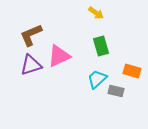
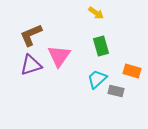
pink triangle: rotated 30 degrees counterclockwise
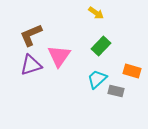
green rectangle: rotated 60 degrees clockwise
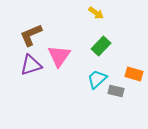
orange rectangle: moved 2 px right, 3 px down
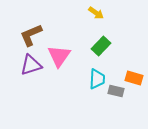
orange rectangle: moved 4 px down
cyan trapezoid: rotated 135 degrees clockwise
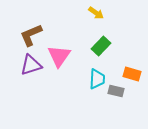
orange rectangle: moved 2 px left, 4 px up
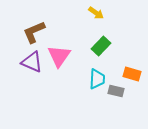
brown L-shape: moved 3 px right, 3 px up
purple triangle: moved 1 px right, 3 px up; rotated 40 degrees clockwise
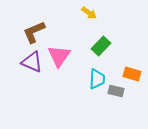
yellow arrow: moved 7 px left
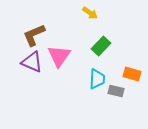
yellow arrow: moved 1 px right
brown L-shape: moved 3 px down
